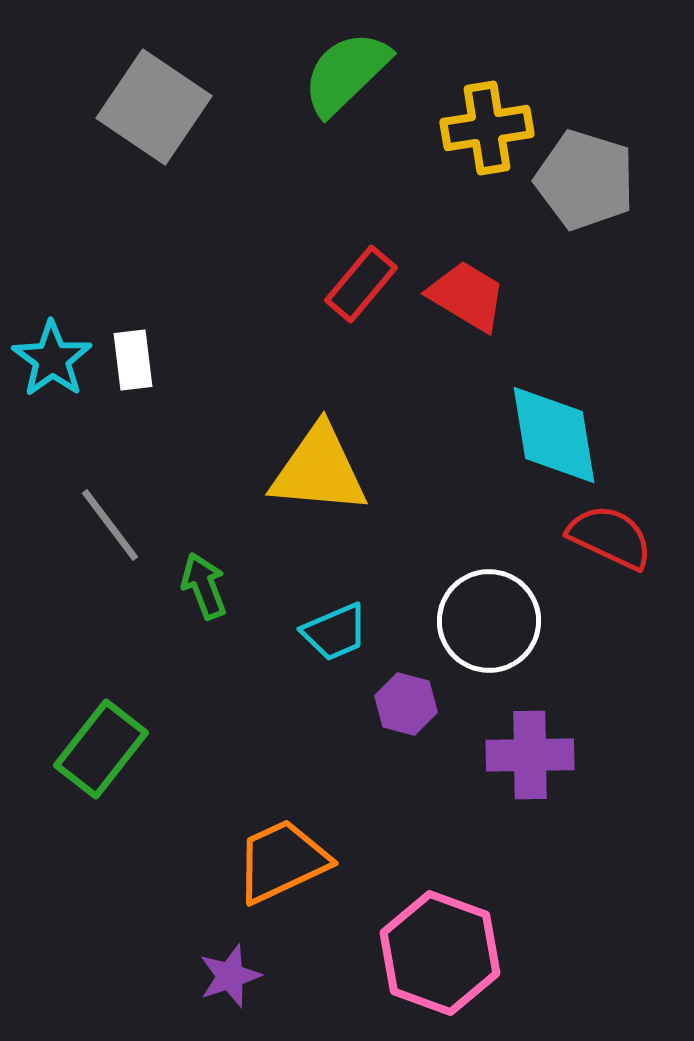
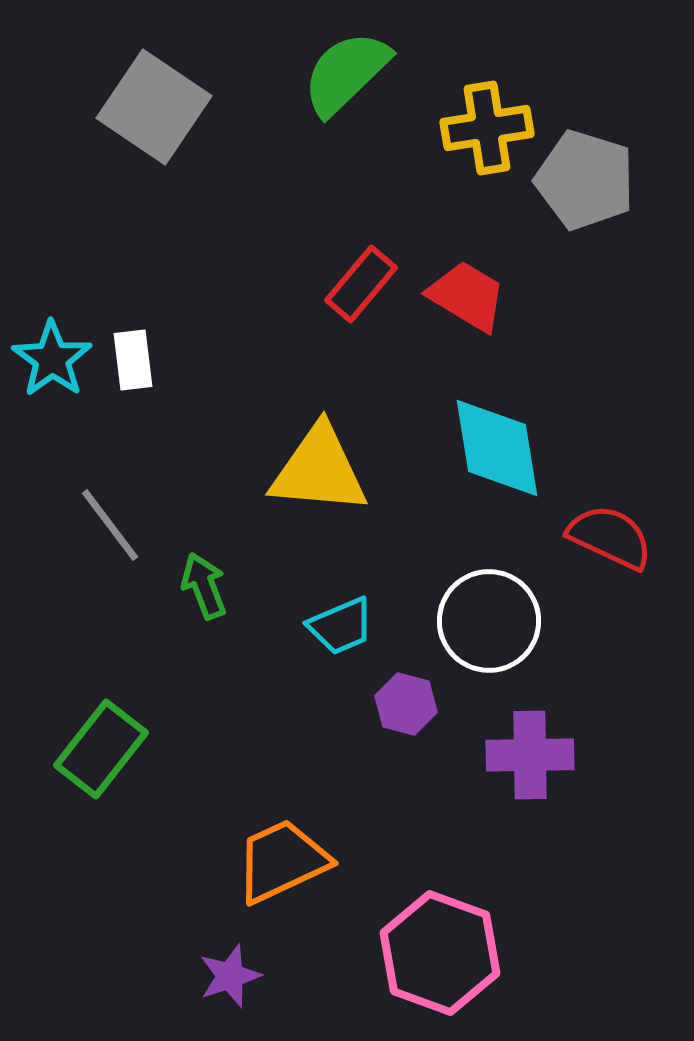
cyan diamond: moved 57 px left, 13 px down
cyan trapezoid: moved 6 px right, 6 px up
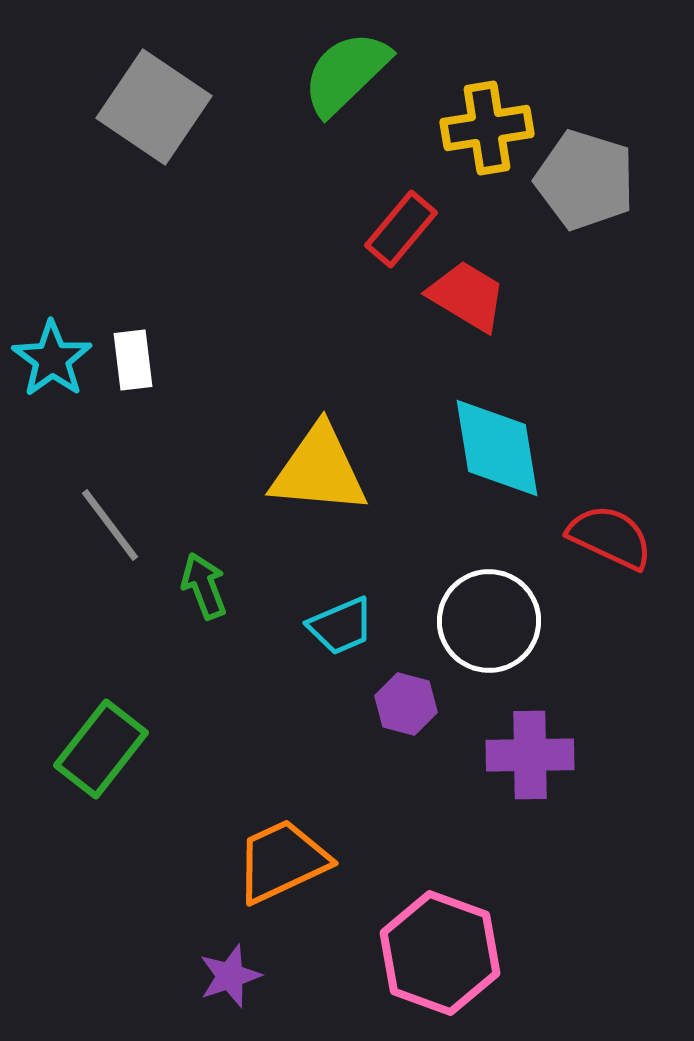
red rectangle: moved 40 px right, 55 px up
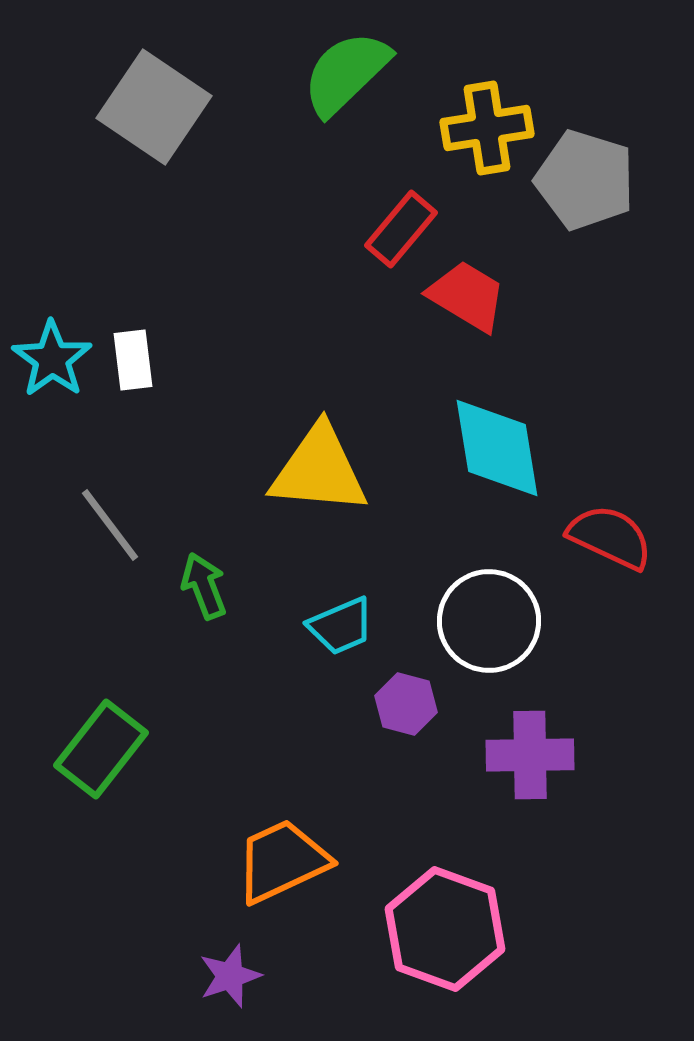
pink hexagon: moved 5 px right, 24 px up
